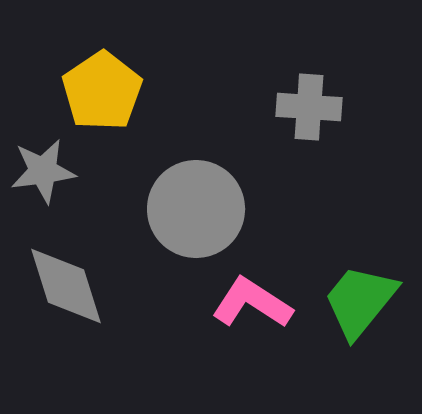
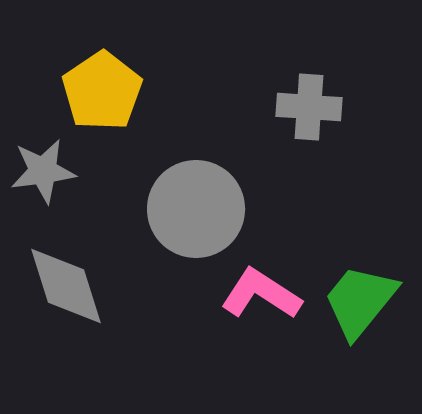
pink L-shape: moved 9 px right, 9 px up
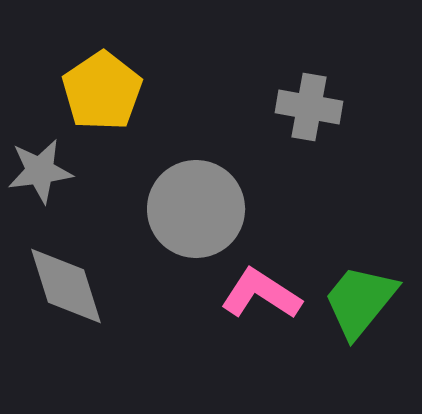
gray cross: rotated 6 degrees clockwise
gray star: moved 3 px left
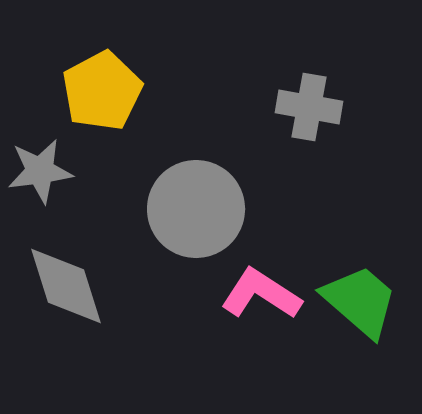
yellow pentagon: rotated 6 degrees clockwise
green trapezoid: rotated 92 degrees clockwise
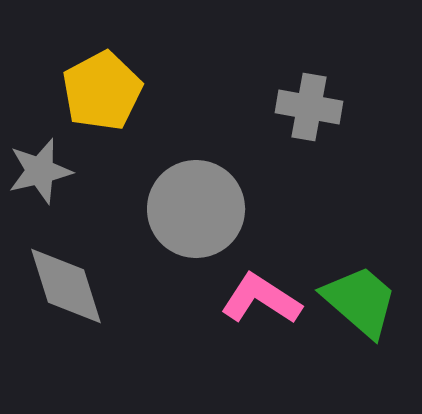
gray star: rotated 6 degrees counterclockwise
pink L-shape: moved 5 px down
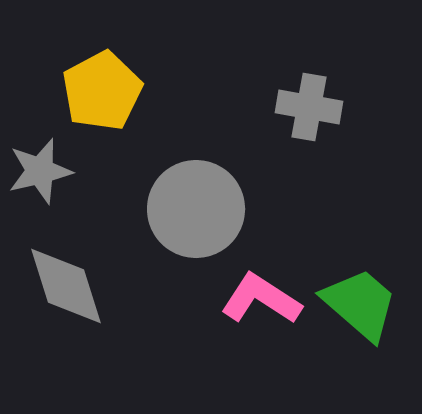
green trapezoid: moved 3 px down
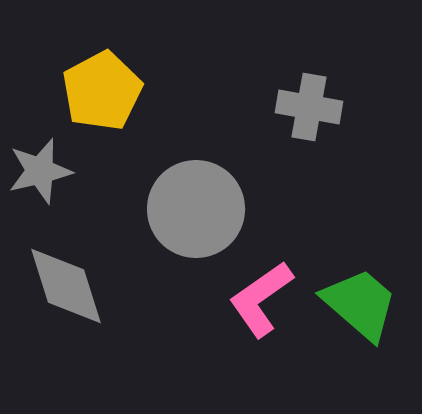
pink L-shape: rotated 68 degrees counterclockwise
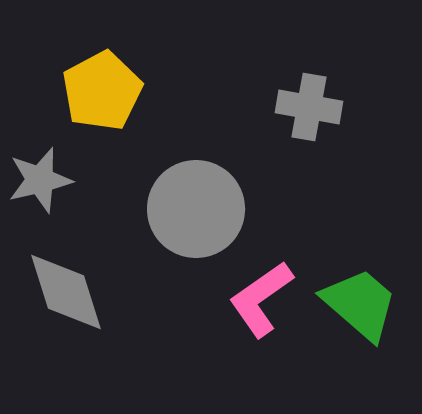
gray star: moved 9 px down
gray diamond: moved 6 px down
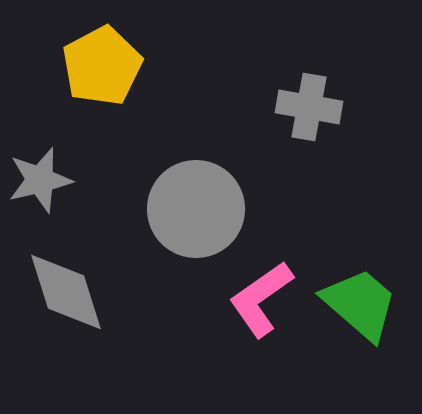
yellow pentagon: moved 25 px up
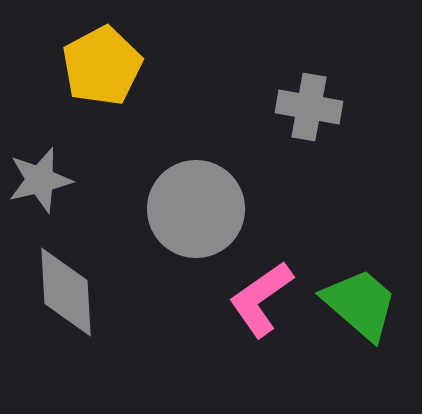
gray diamond: rotated 14 degrees clockwise
